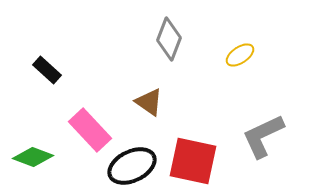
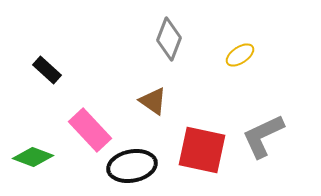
brown triangle: moved 4 px right, 1 px up
red square: moved 9 px right, 11 px up
black ellipse: rotated 15 degrees clockwise
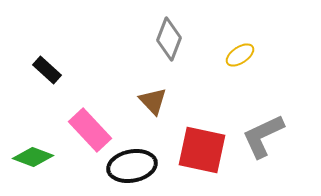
brown triangle: rotated 12 degrees clockwise
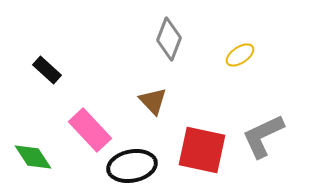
green diamond: rotated 36 degrees clockwise
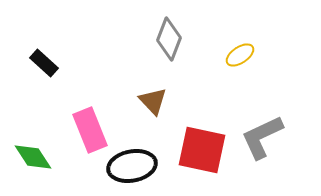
black rectangle: moved 3 px left, 7 px up
pink rectangle: rotated 21 degrees clockwise
gray L-shape: moved 1 px left, 1 px down
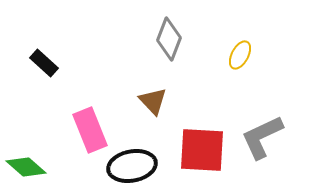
yellow ellipse: rotated 28 degrees counterclockwise
red square: rotated 9 degrees counterclockwise
green diamond: moved 7 px left, 10 px down; rotated 15 degrees counterclockwise
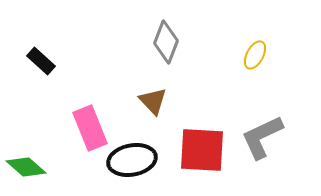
gray diamond: moved 3 px left, 3 px down
yellow ellipse: moved 15 px right
black rectangle: moved 3 px left, 2 px up
pink rectangle: moved 2 px up
black ellipse: moved 6 px up
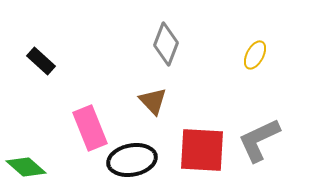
gray diamond: moved 2 px down
gray L-shape: moved 3 px left, 3 px down
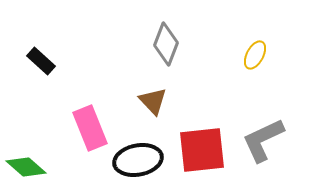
gray L-shape: moved 4 px right
red square: rotated 9 degrees counterclockwise
black ellipse: moved 6 px right
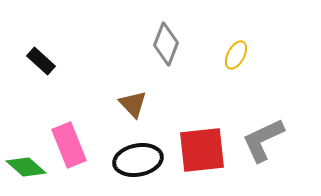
yellow ellipse: moved 19 px left
brown triangle: moved 20 px left, 3 px down
pink rectangle: moved 21 px left, 17 px down
